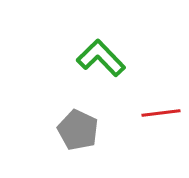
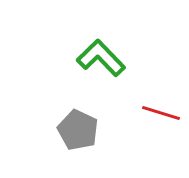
red line: rotated 24 degrees clockwise
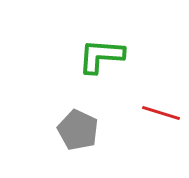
green L-shape: moved 2 px up; rotated 42 degrees counterclockwise
